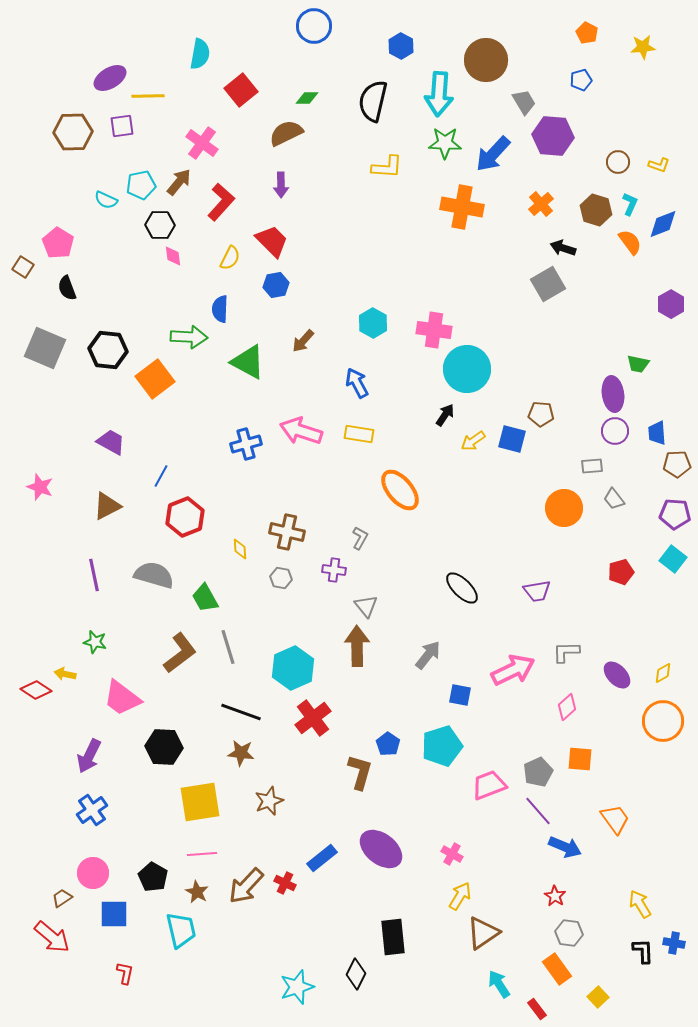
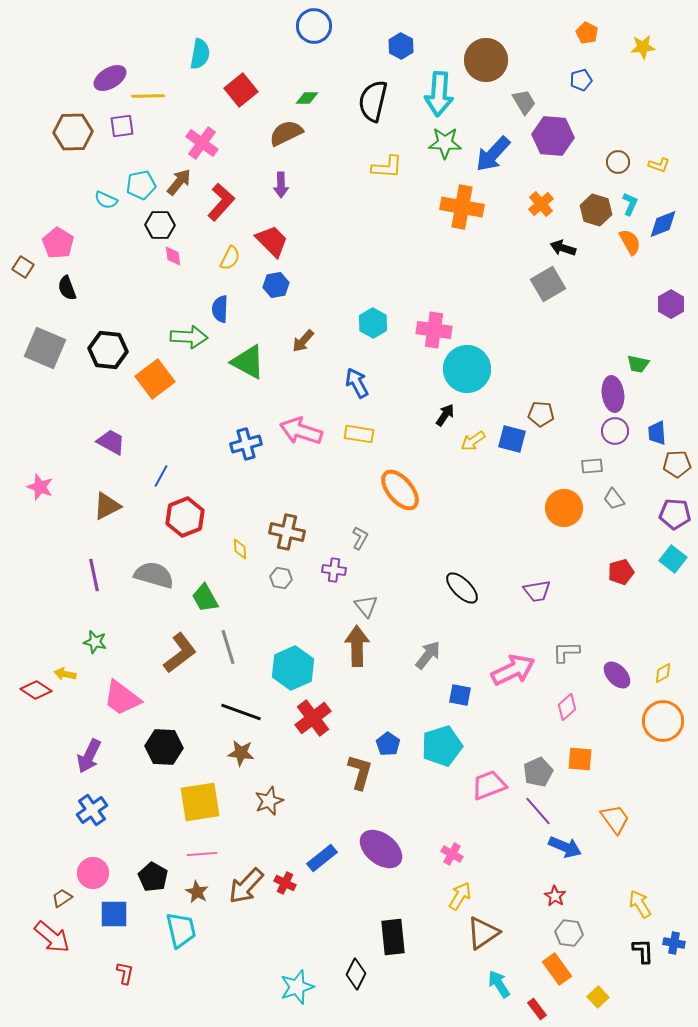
orange semicircle at (630, 242): rotated 8 degrees clockwise
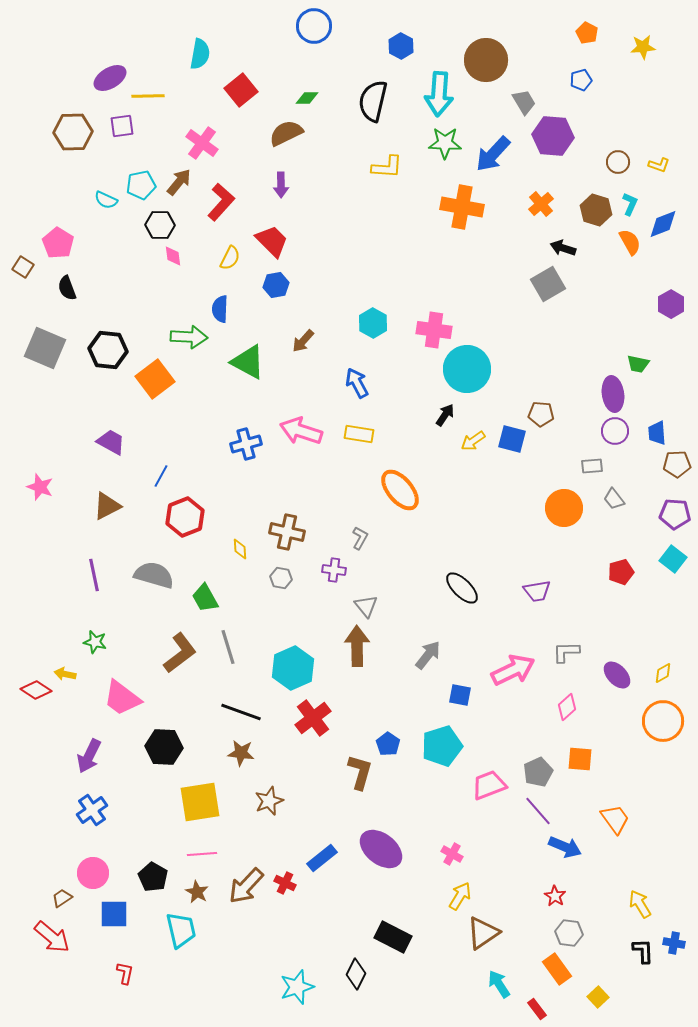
black rectangle at (393, 937): rotated 57 degrees counterclockwise
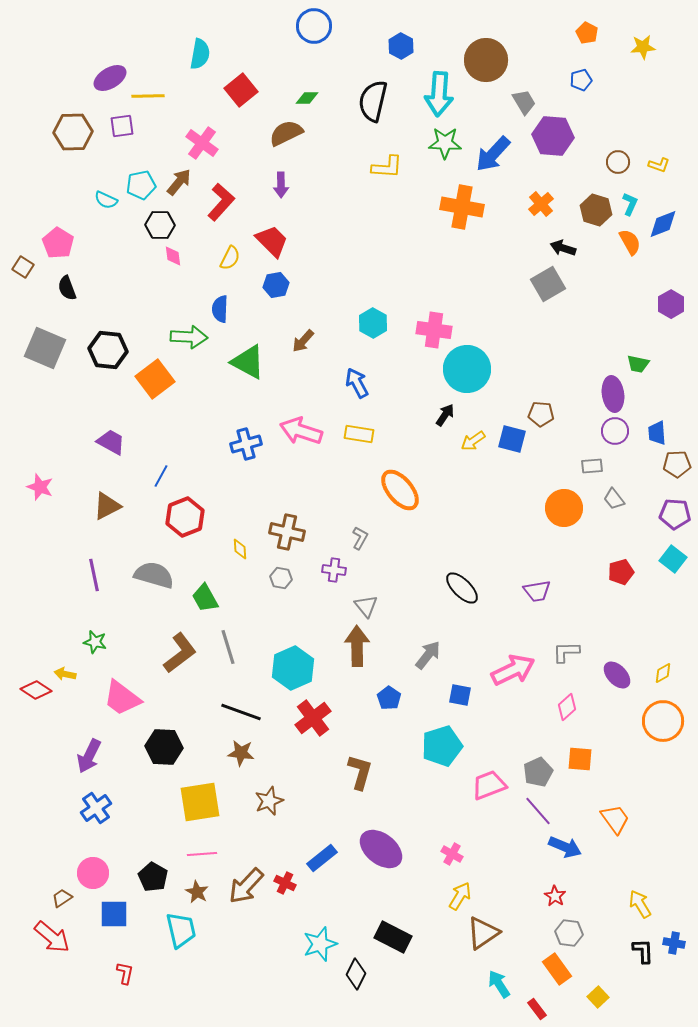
blue pentagon at (388, 744): moved 1 px right, 46 px up
blue cross at (92, 810): moved 4 px right, 2 px up
cyan star at (297, 987): moved 23 px right, 43 px up
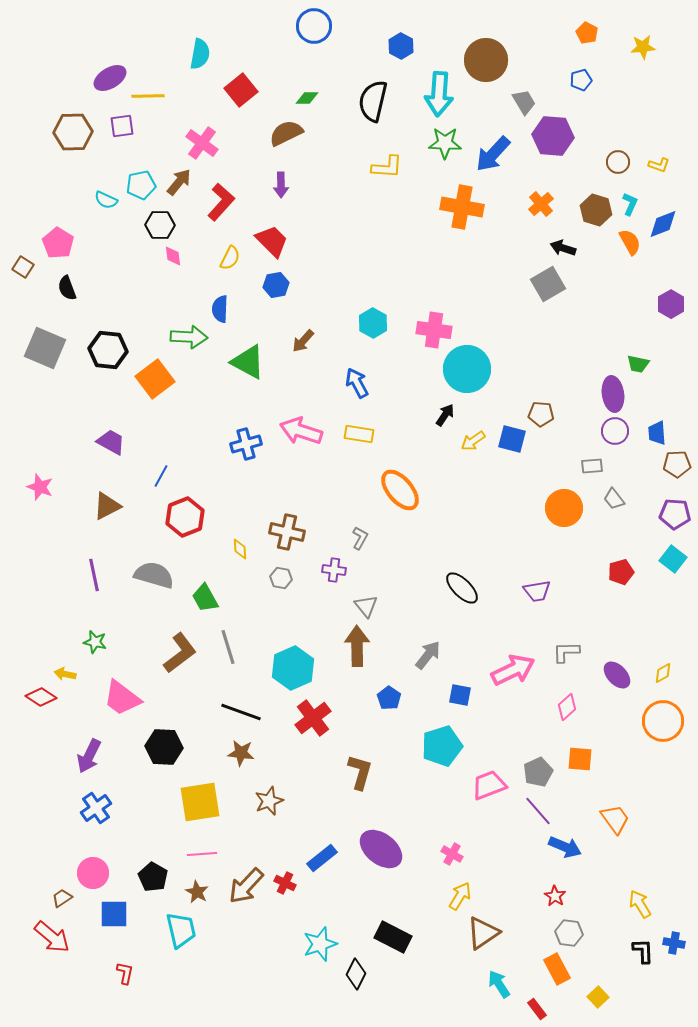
red diamond at (36, 690): moved 5 px right, 7 px down
orange rectangle at (557, 969): rotated 8 degrees clockwise
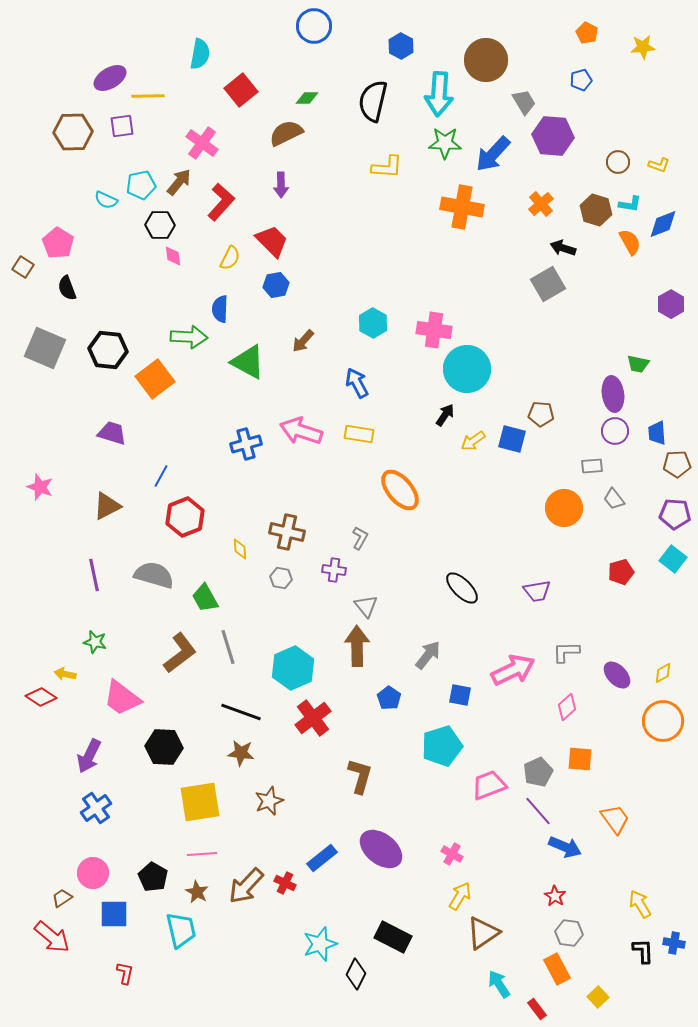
cyan L-shape at (630, 204): rotated 75 degrees clockwise
purple trapezoid at (111, 442): moved 1 px right, 9 px up; rotated 12 degrees counterclockwise
brown L-shape at (360, 772): moved 4 px down
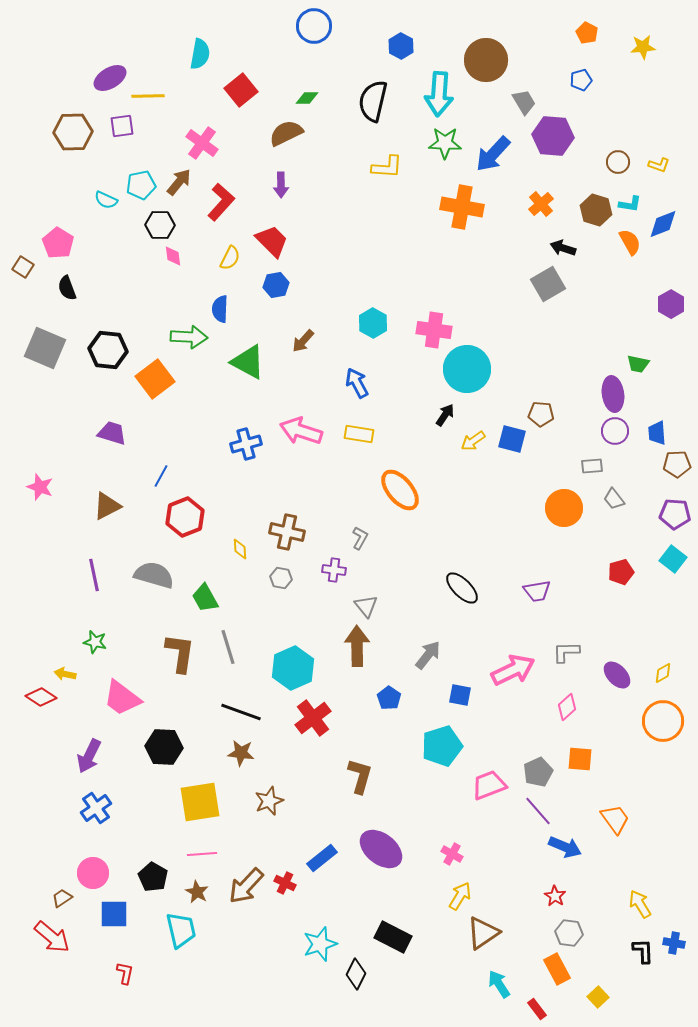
brown L-shape at (180, 653): rotated 45 degrees counterclockwise
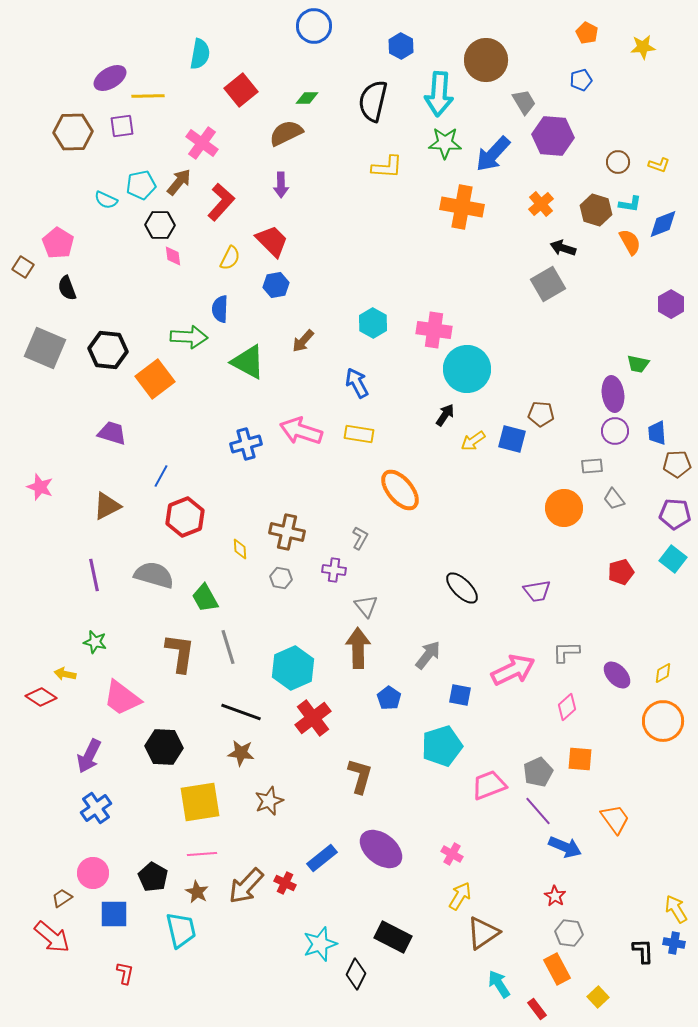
brown arrow at (357, 646): moved 1 px right, 2 px down
yellow arrow at (640, 904): moved 36 px right, 5 px down
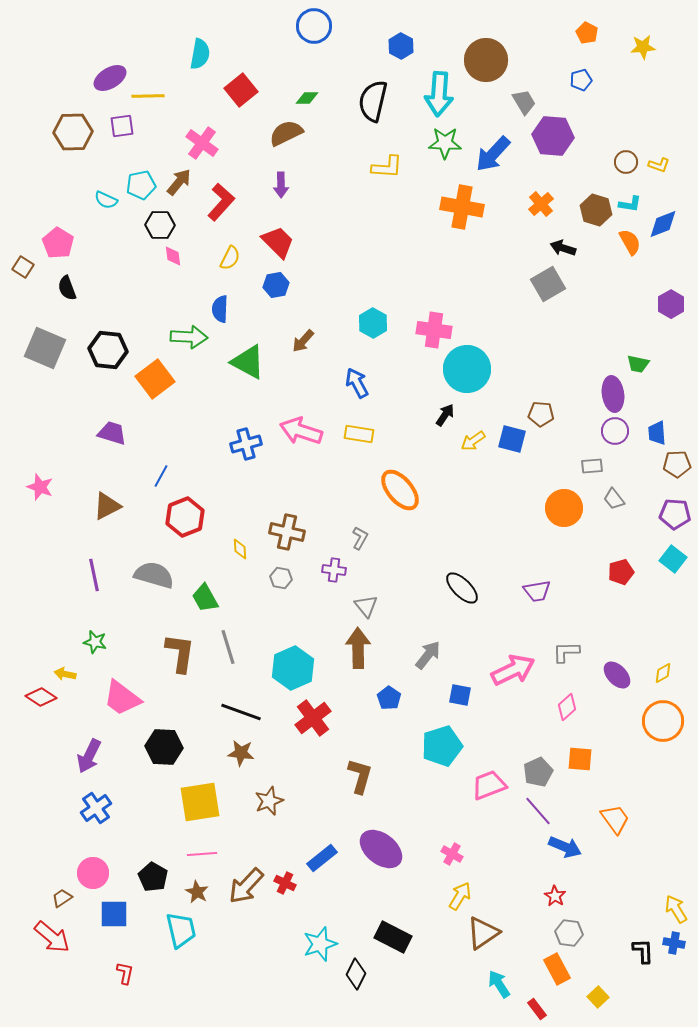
brown circle at (618, 162): moved 8 px right
red trapezoid at (272, 241): moved 6 px right, 1 px down
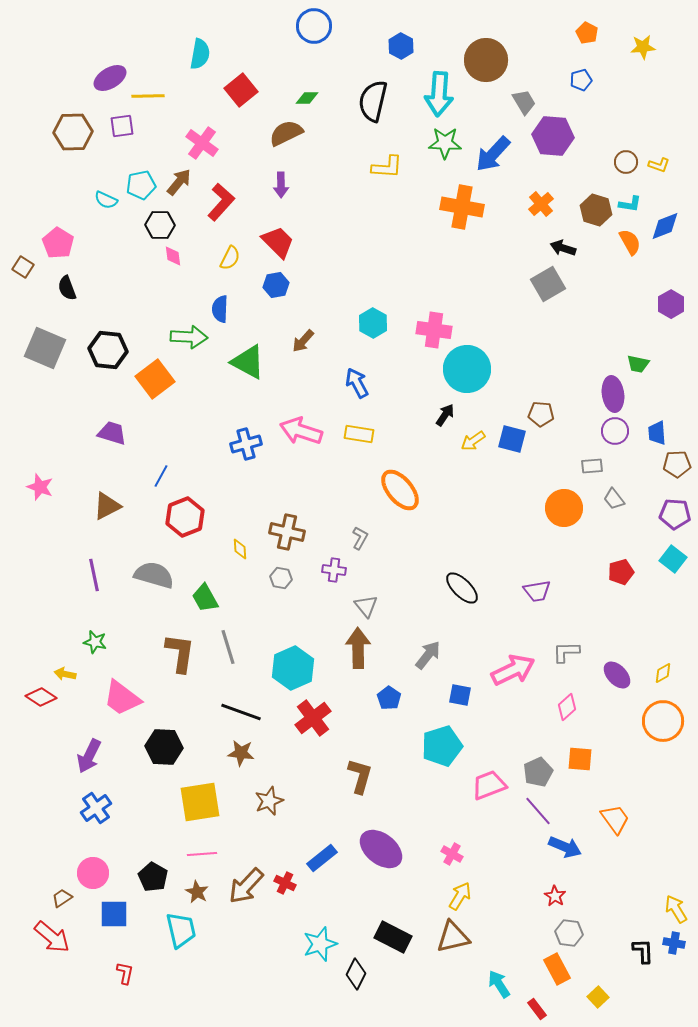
blue diamond at (663, 224): moved 2 px right, 2 px down
brown triangle at (483, 933): moved 30 px left, 4 px down; rotated 21 degrees clockwise
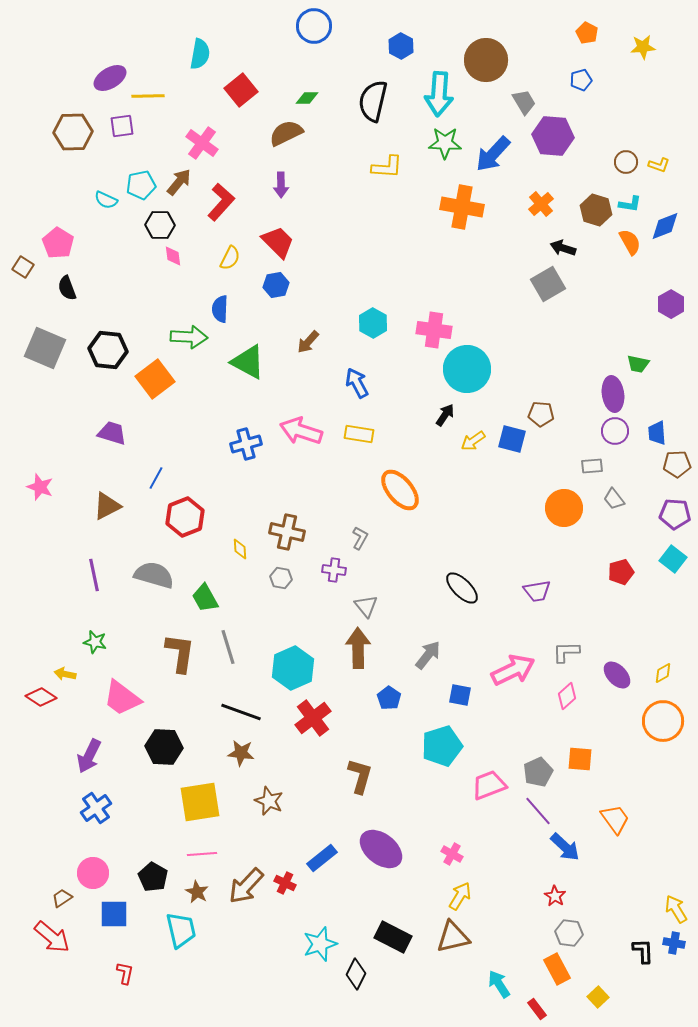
brown arrow at (303, 341): moved 5 px right, 1 px down
blue line at (161, 476): moved 5 px left, 2 px down
pink diamond at (567, 707): moved 11 px up
brown star at (269, 801): rotated 28 degrees counterclockwise
blue arrow at (565, 847): rotated 20 degrees clockwise
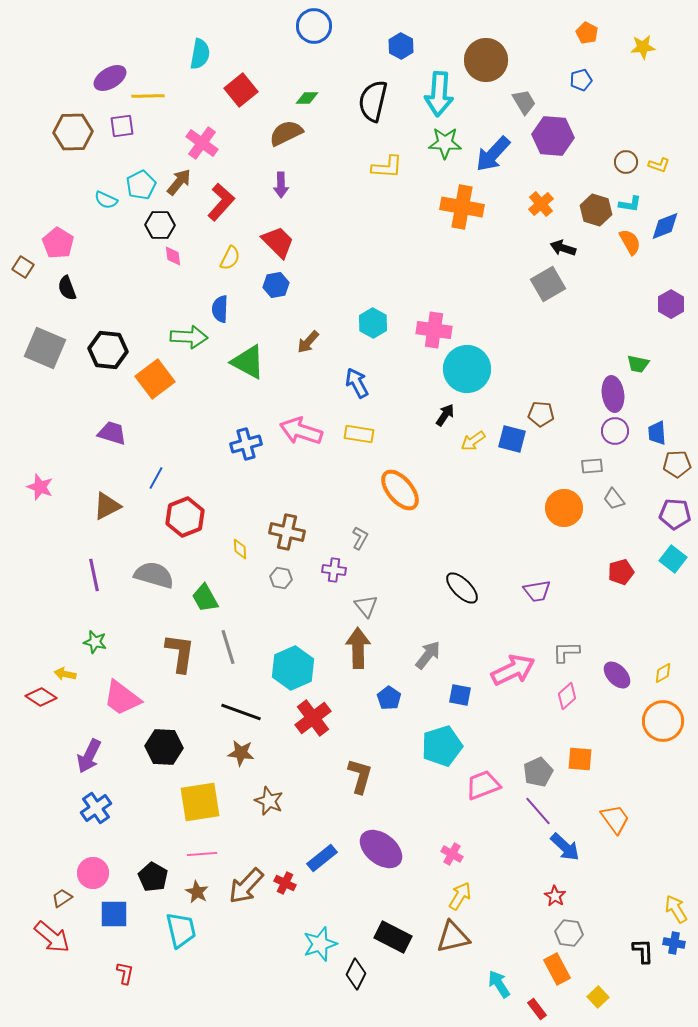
cyan pentagon at (141, 185): rotated 16 degrees counterclockwise
pink trapezoid at (489, 785): moved 6 px left
